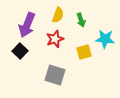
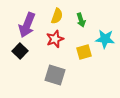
yellow semicircle: moved 1 px left, 1 px down
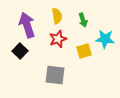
yellow semicircle: rotated 28 degrees counterclockwise
green arrow: moved 2 px right
purple arrow: rotated 140 degrees clockwise
red star: moved 3 px right
yellow square: moved 1 px up
gray square: rotated 10 degrees counterclockwise
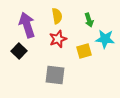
green arrow: moved 6 px right
black square: moved 1 px left
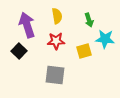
red star: moved 2 px left, 2 px down; rotated 18 degrees clockwise
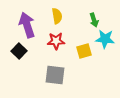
green arrow: moved 5 px right
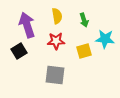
green arrow: moved 10 px left
black square: rotated 14 degrees clockwise
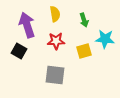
yellow semicircle: moved 2 px left, 2 px up
black square: rotated 28 degrees counterclockwise
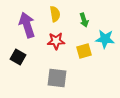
black square: moved 1 px left, 6 px down
gray square: moved 2 px right, 3 px down
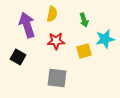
yellow semicircle: moved 3 px left; rotated 21 degrees clockwise
cyan star: rotated 18 degrees counterclockwise
